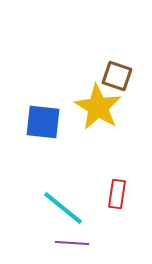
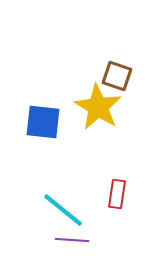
cyan line: moved 2 px down
purple line: moved 3 px up
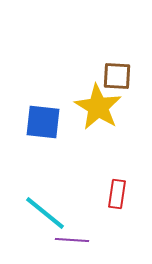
brown square: rotated 16 degrees counterclockwise
cyan line: moved 18 px left, 3 px down
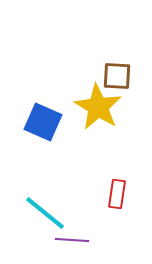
blue square: rotated 18 degrees clockwise
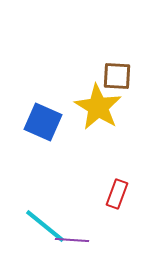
red rectangle: rotated 12 degrees clockwise
cyan line: moved 13 px down
